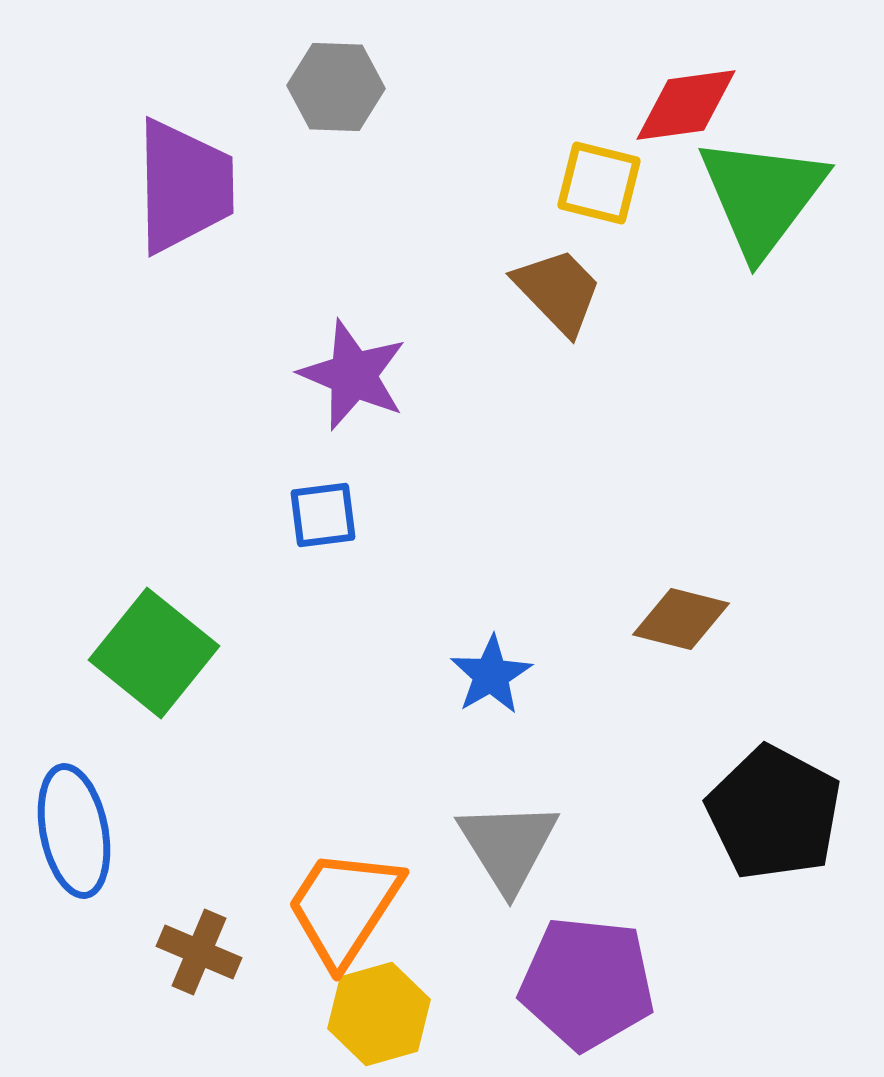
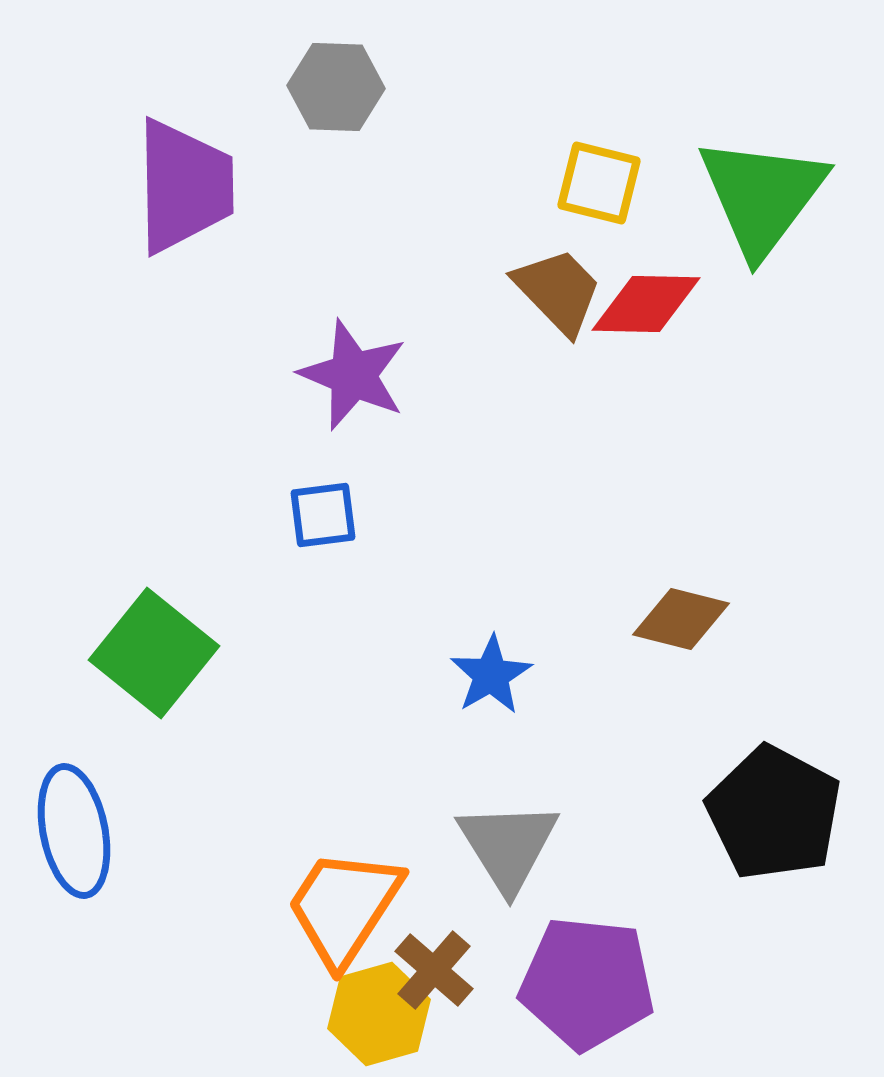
red diamond: moved 40 px left, 199 px down; rotated 9 degrees clockwise
brown cross: moved 235 px right, 18 px down; rotated 18 degrees clockwise
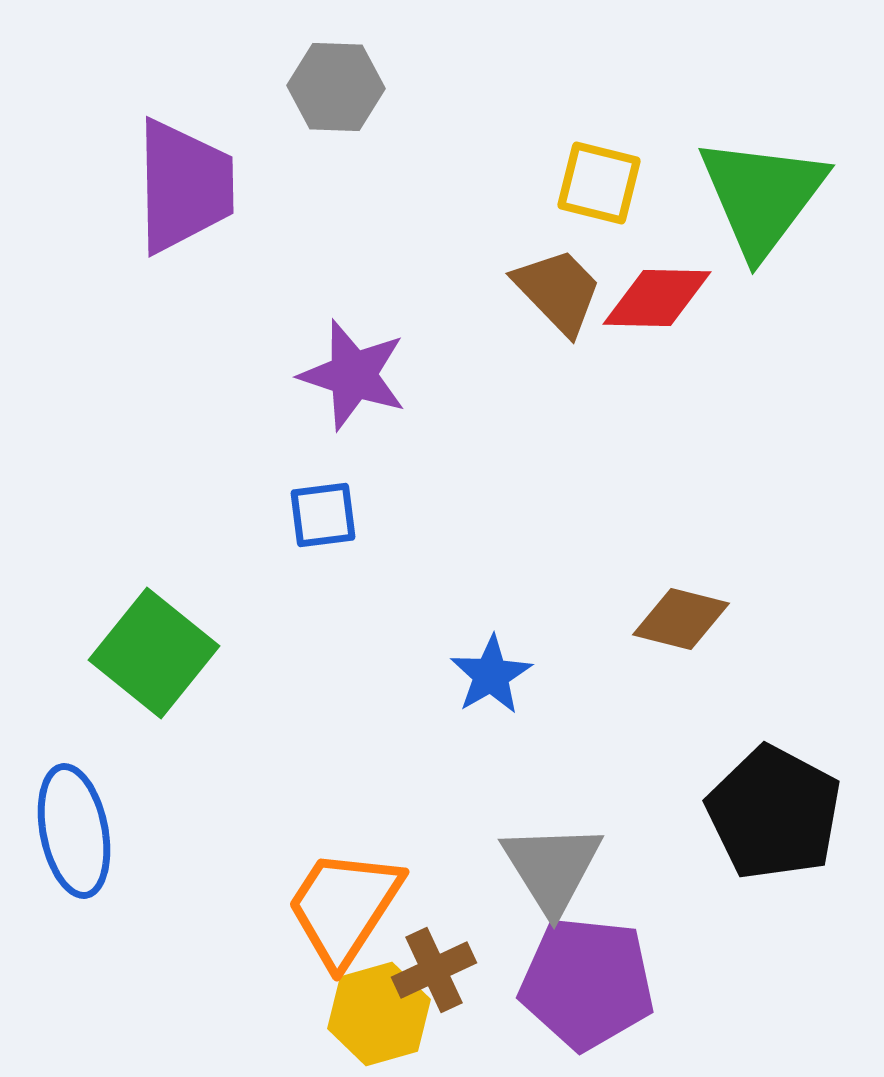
red diamond: moved 11 px right, 6 px up
purple star: rotated 5 degrees counterclockwise
gray triangle: moved 44 px right, 22 px down
brown cross: rotated 24 degrees clockwise
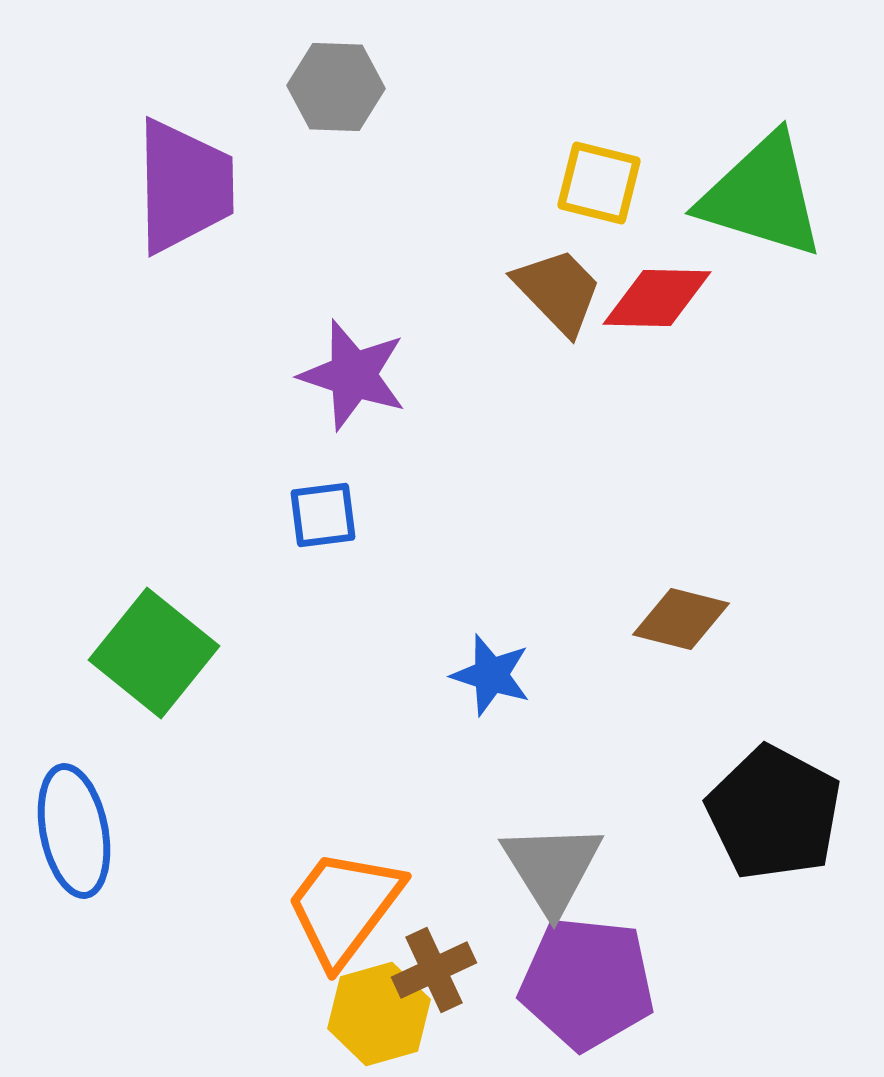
green triangle: rotated 50 degrees counterclockwise
blue star: rotated 24 degrees counterclockwise
orange trapezoid: rotated 4 degrees clockwise
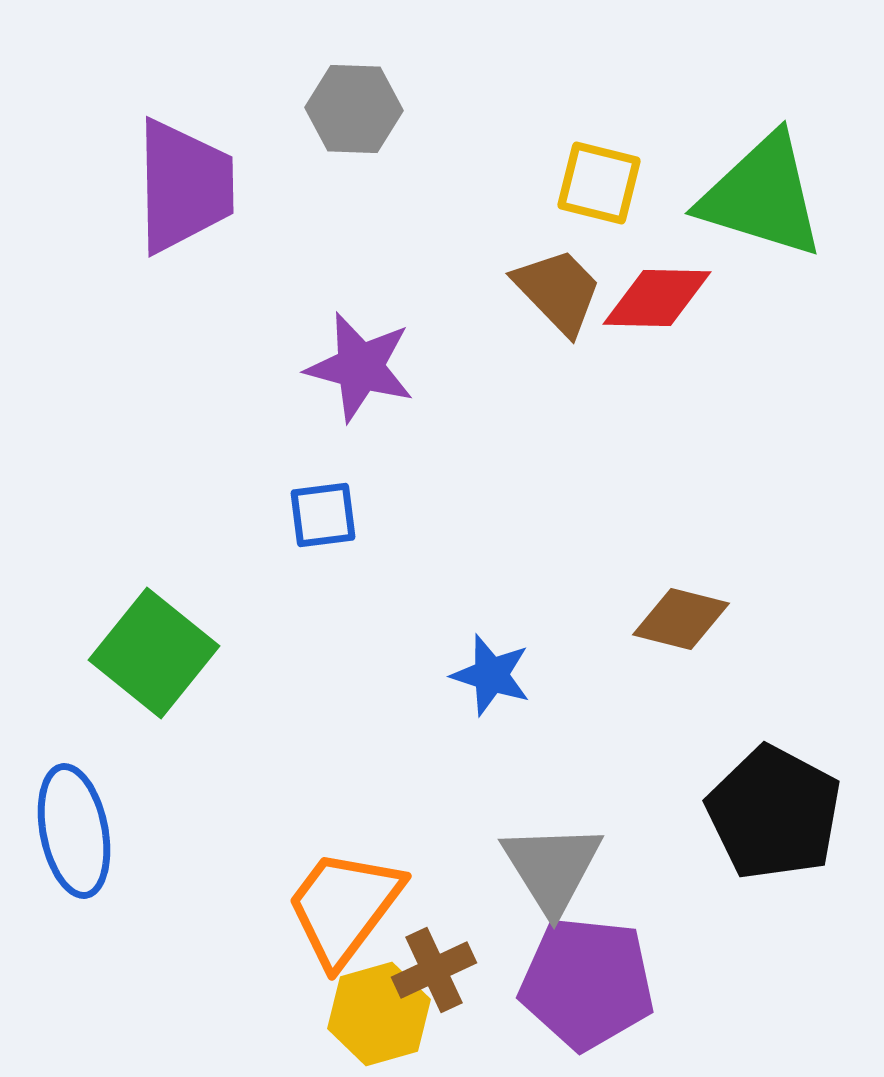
gray hexagon: moved 18 px right, 22 px down
purple star: moved 7 px right, 8 px up; rotated 3 degrees counterclockwise
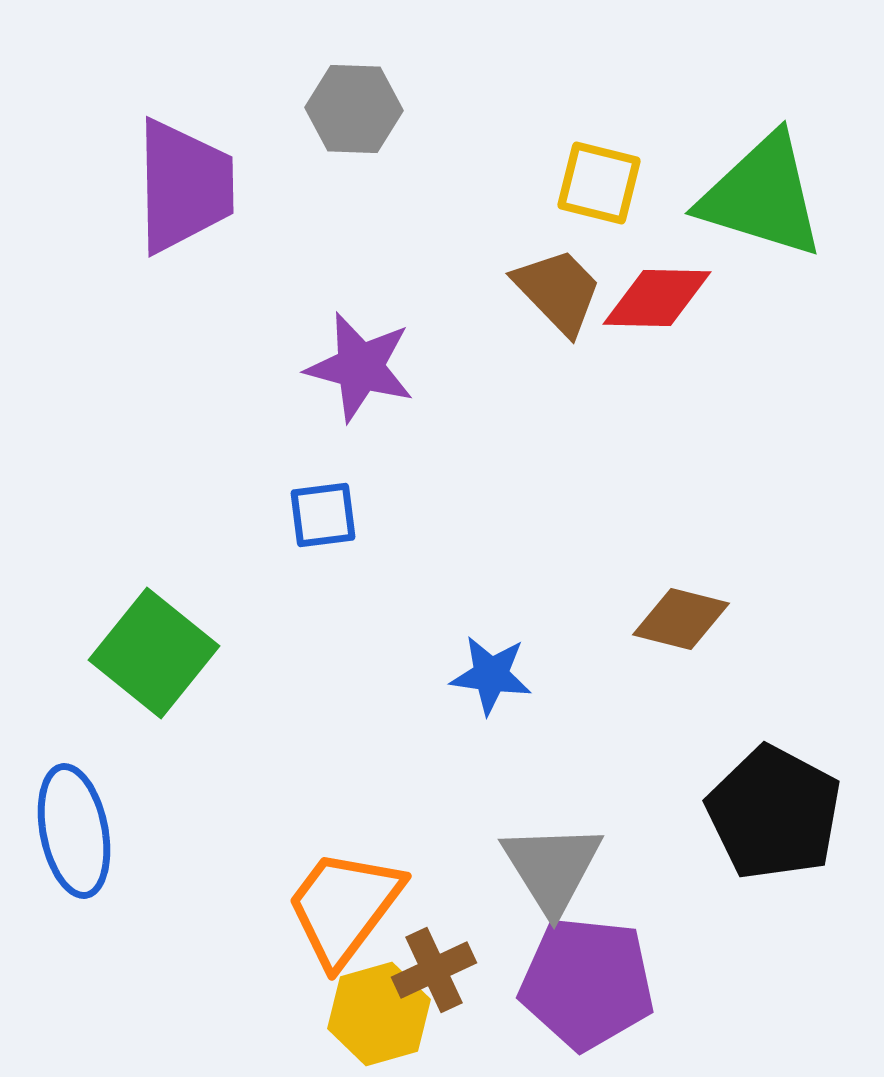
blue star: rotated 10 degrees counterclockwise
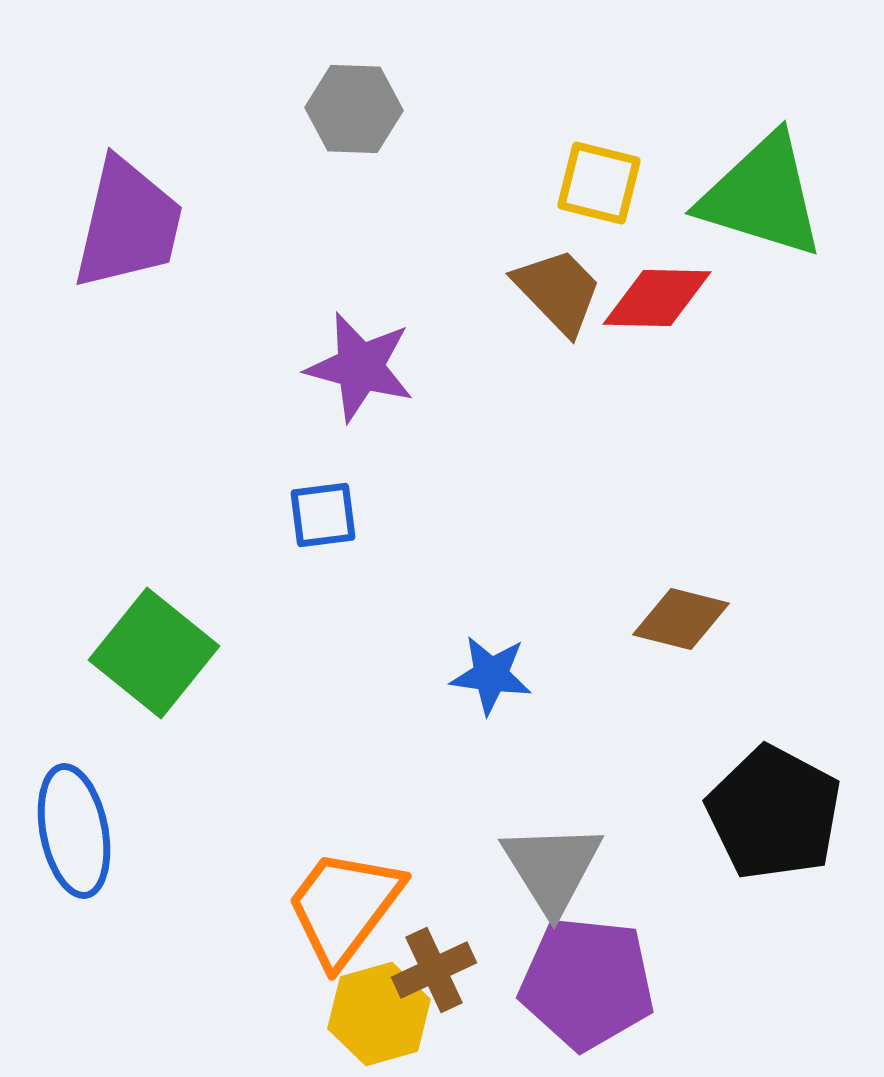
purple trapezoid: moved 56 px left, 38 px down; rotated 14 degrees clockwise
